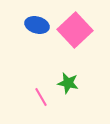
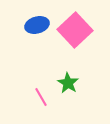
blue ellipse: rotated 30 degrees counterclockwise
green star: rotated 20 degrees clockwise
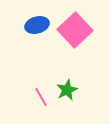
green star: moved 1 px left, 7 px down; rotated 15 degrees clockwise
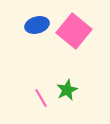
pink square: moved 1 px left, 1 px down; rotated 8 degrees counterclockwise
pink line: moved 1 px down
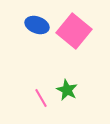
blue ellipse: rotated 35 degrees clockwise
green star: rotated 20 degrees counterclockwise
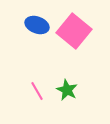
pink line: moved 4 px left, 7 px up
